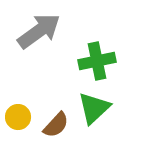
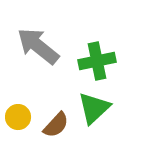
gray arrow: moved 1 px left, 15 px down; rotated 105 degrees counterclockwise
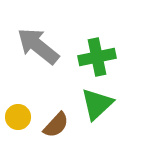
green cross: moved 4 px up
green triangle: moved 3 px right, 4 px up
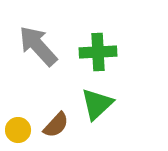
gray arrow: rotated 9 degrees clockwise
green cross: moved 1 px right, 5 px up; rotated 9 degrees clockwise
yellow circle: moved 13 px down
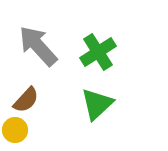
green cross: rotated 30 degrees counterclockwise
brown semicircle: moved 30 px left, 25 px up
yellow circle: moved 3 px left
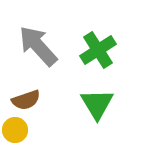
green cross: moved 2 px up
brown semicircle: rotated 28 degrees clockwise
green triangle: rotated 18 degrees counterclockwise
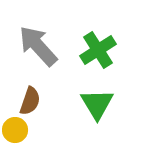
brown semicircle: moved 4 px right, 1 px down; rotated 52 degrees counterclockwise
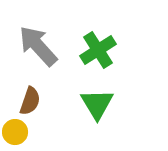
yellow circle: moved 2 px down
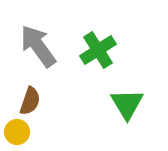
gray arrow: rotated 6 degrees clockwise
green triangle: moved 30 px right
yellow circle: moved 2 px right
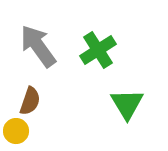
yellow circle: moved 1 px left, 1 px up
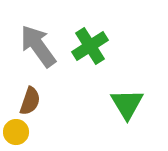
green cross: moved 8 px left, 4 px up
yellow circle: moved 1 px down
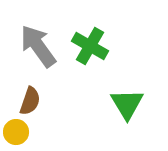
green cross: rotated 27 degrees counterclockwise
